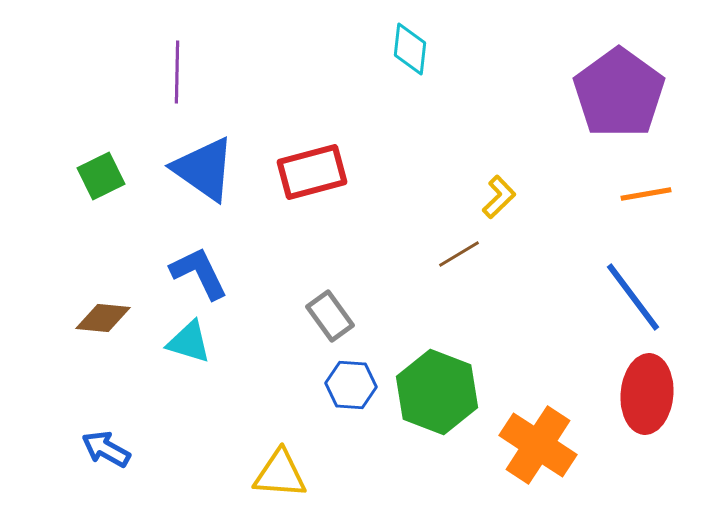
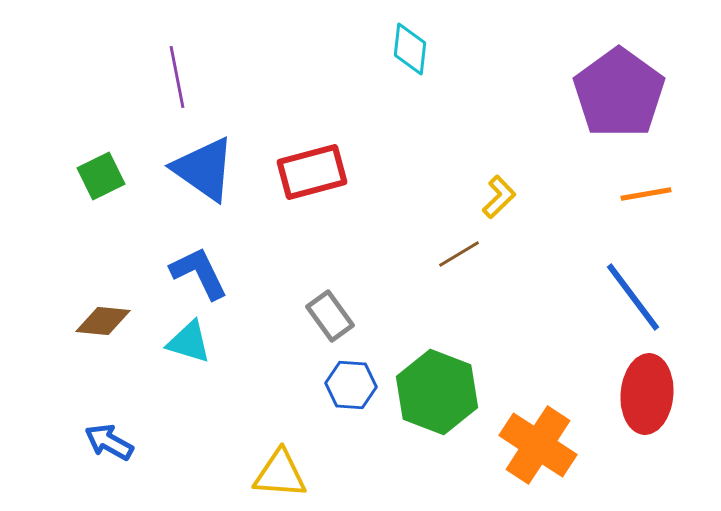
purple line: moved 5 px down; rotated 12 degrees counterclockwise
brown diamond: moved 3 px down
blue arrow: moved 3 px right, 7 px up
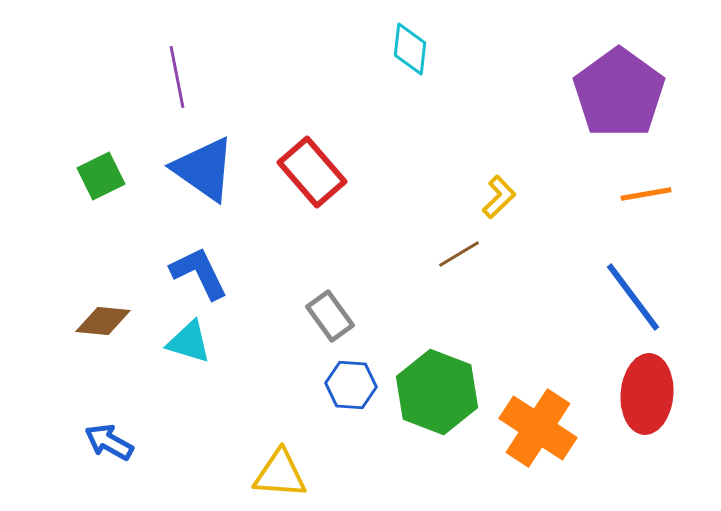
red rectangle: rotated 64 degrees clockwise
orange cross: moved 17 px up
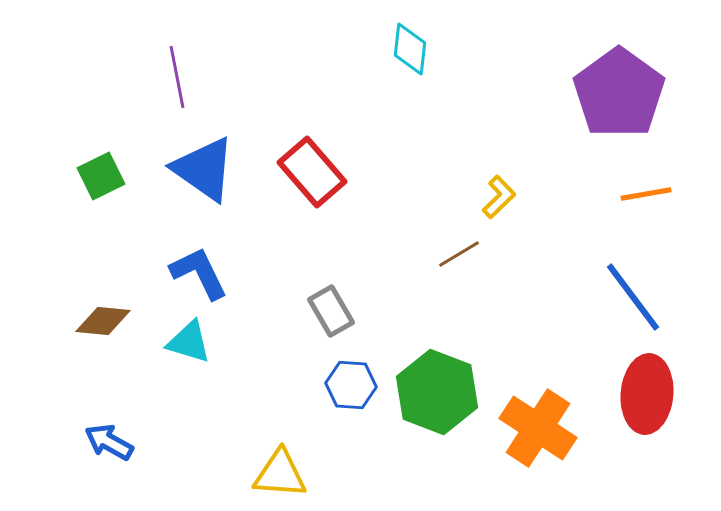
gray rectangle: moved 1 px right, 5 px up; rotated 6 degrees clockwise
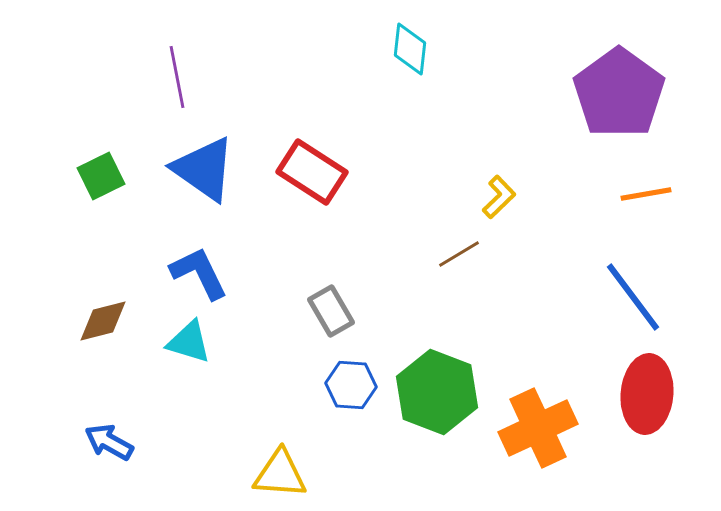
red rectangle: rotated 16 degrees counterclockwise
brown diamond: rotated 20 degrees counterclockwise
orange cross: rotated 32 degrees clockwise
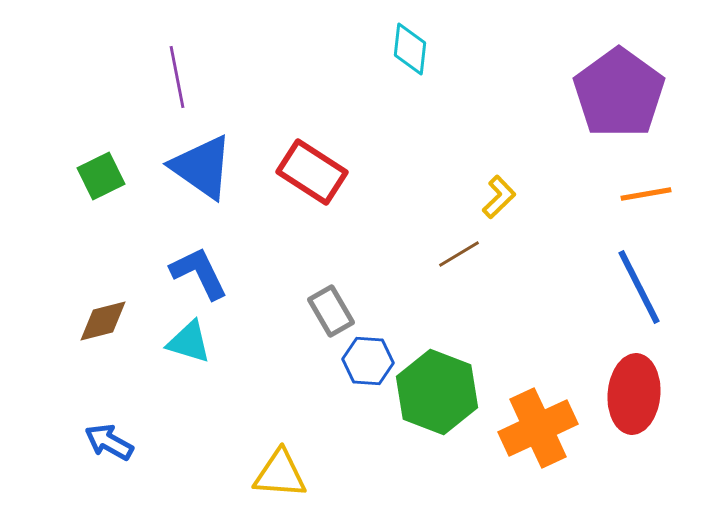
blue triangle: moved 2 px left, 2 px up
blue line: moved 6 px right, 10 px up; rotated 10 degrees clockwise
blue hexagon: moved 17 px right, 24 px up
red ellipse: moved 13 px left
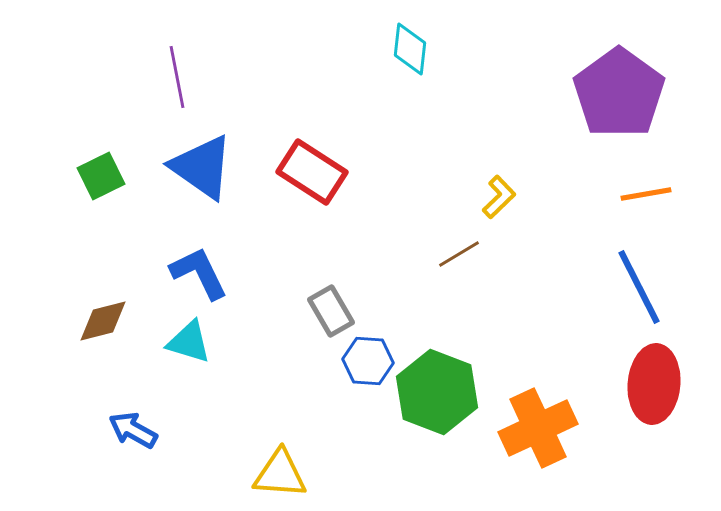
red ellipse: moved 20 px right, 10 px up
blue arrow: moved 24 px right, 12 px up
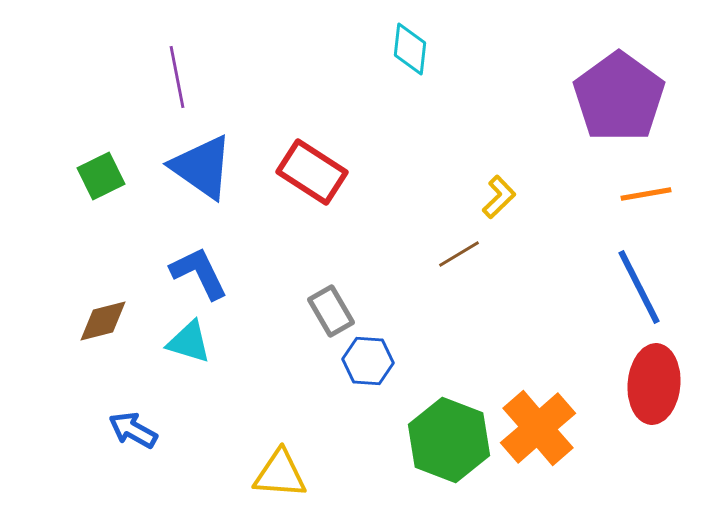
purple pentagon: moved 4 px down
green hexagon: moved 12 px right, 48 px down
orange cross: rotated 16 degrees counterclockwise
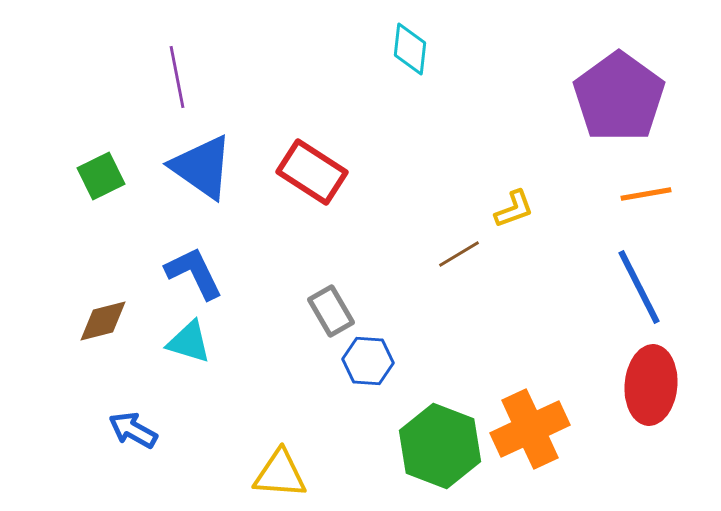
yellow L-shape: moved 15 px right, 12 px down; rotated 24 degrees clockwise
blue L-shape: moved 5 px left
red ellipse: moved 3 px left, 1 px down
orange cross: moved 8 px left, 1 px down; rotated 16 degrees clockwise
green hexagon: moved 9 px left, 6 px down
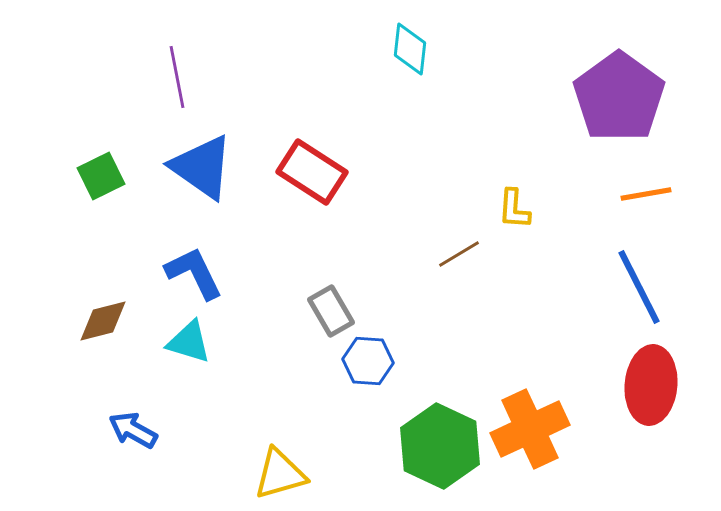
yellow L-shape: rotated 114 degrees clockwise
green hexagon: rotated 4 degrees clockwise
yellow triangle: rotated 20 degrees counterclockwise
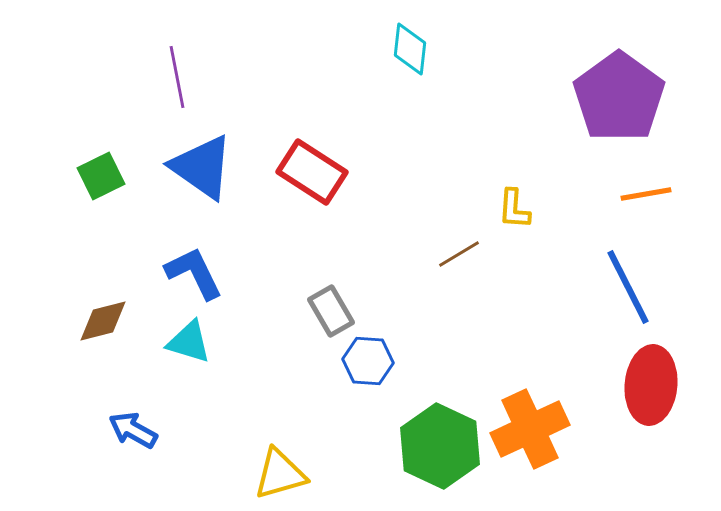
blue line: moved 11 px left
